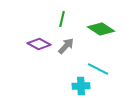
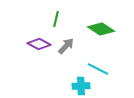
green line: moved 6 px left
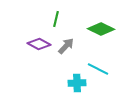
green diamond: rotated 8 degrees counterclockwise
cyan cross: moved 4 px left, 3 px up
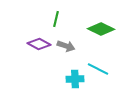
gray arrow: rotated 66 degrees clockwise
cyan cross: moved 2 px left, 4 px up
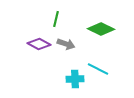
gray arrow: moved 2 px up
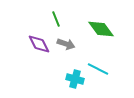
green line: rotated 35 degrees counterclockwise
green diamond: rotated 28 degrees clockwise
purple diamond: rotated 35 degrees clockwise
cyan cross: rotated 18 degrees clockwise
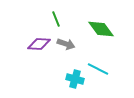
purple diamond: rotated 60 degrees counterclockwise
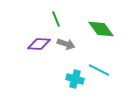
cyan line: moved 1 px right, 1 px down
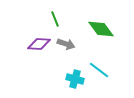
green line: moved 1 px left
cyan line: rotated 10 degrees clockwise
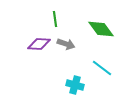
green line: rotated 14 degrees clockwise
cyan line: moved 3 px right, 2 px up
cyan cross: moved 6 px down
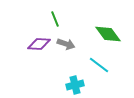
green line: rotated 14 degrees counterclockwise
green diamond: moved 7 px right, 5 px down
cyan line: moved 3 px left, 3 px up
cyan cross: rotated 30 degrees counterclockwise
